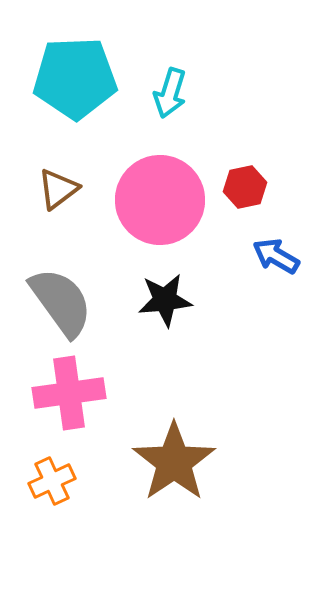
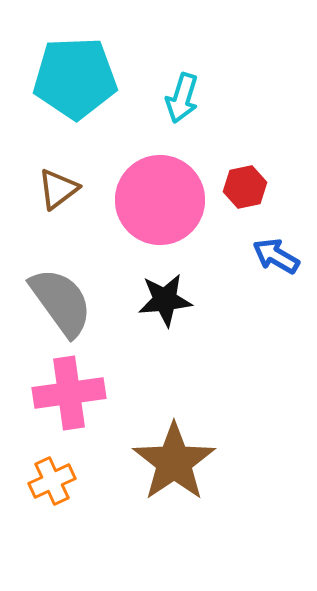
cyan arrow: moved 12 px right, 5 px down
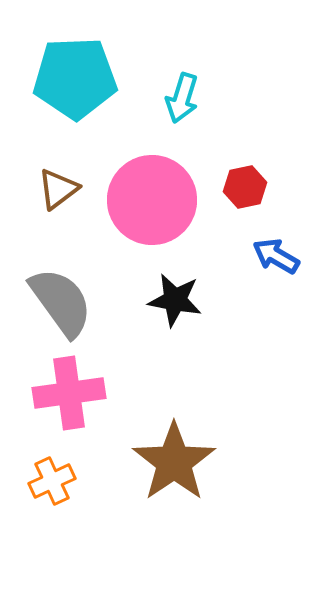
pink circle: moved 8 px left
black star: moved 10 px right; rotated 16 degrees clockwise
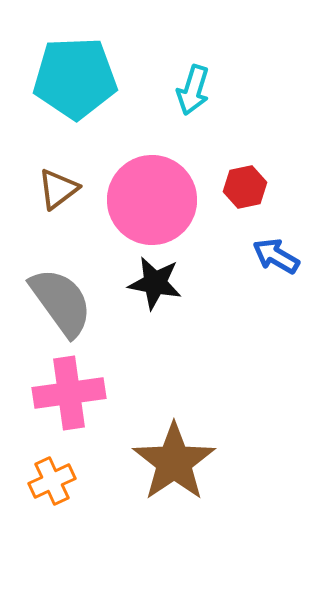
cyan arrow: moved 11 px right, 8 px up
black star: moved 20 px left, 17 px up
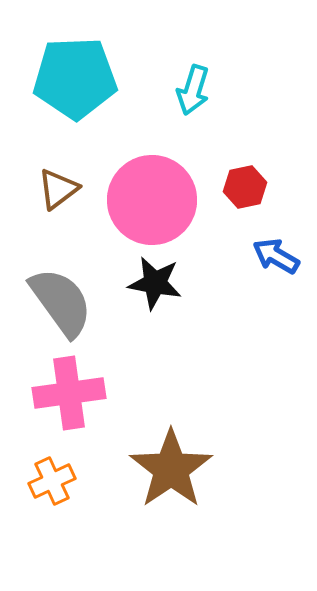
brown star: moved 3 px left, 7 px down
